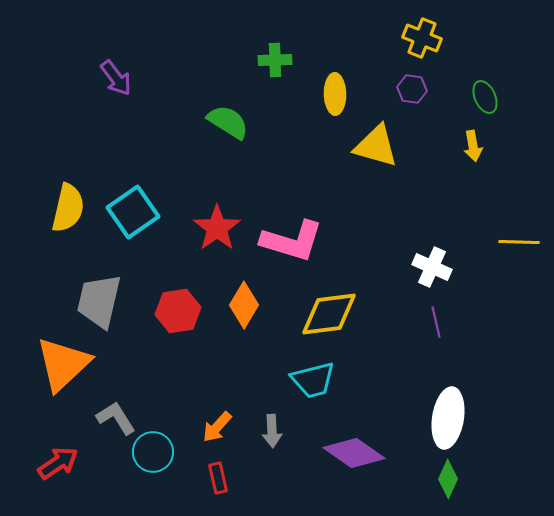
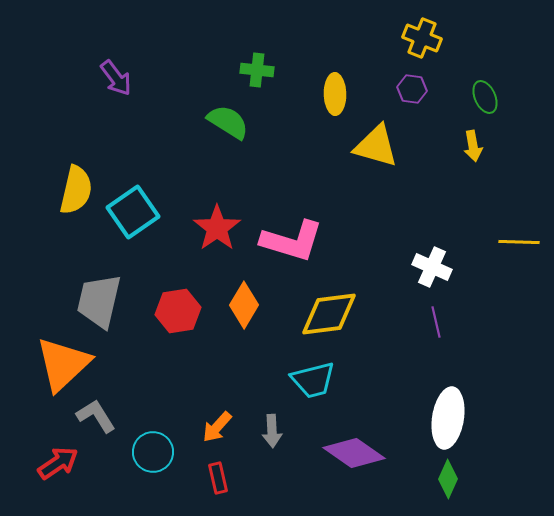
green cross: moved 18 px left, 10 px down; rotated 8 degrees clockwise
yellow semicircle: moved 8 px right, 18 px up
gray L-shape: moved 20 px left, 2 px up
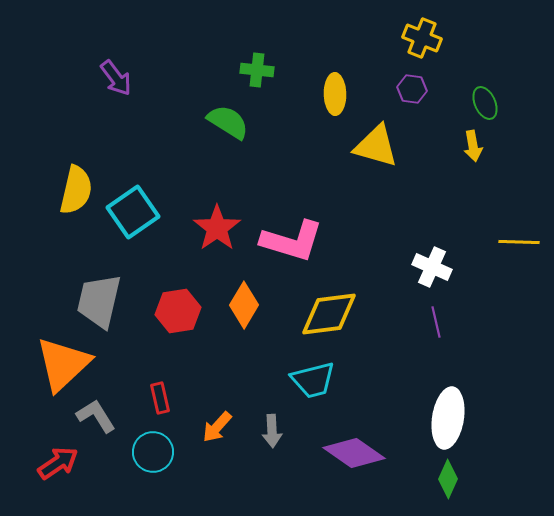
green ellipse: moved 6 px down
red rectangle: moved 58 px left, 80 px up
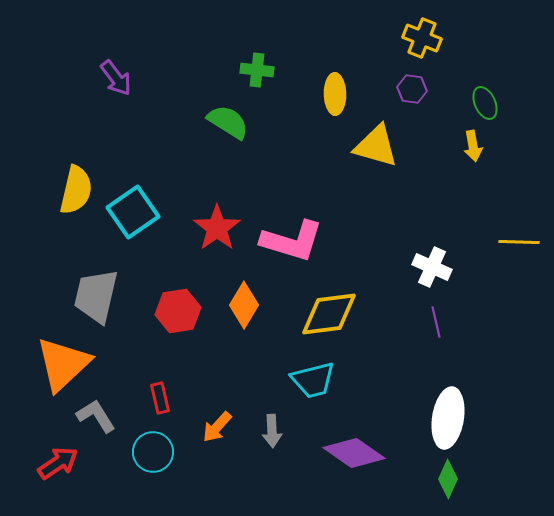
gray trapezoid: moved 3 px left, 5 px up
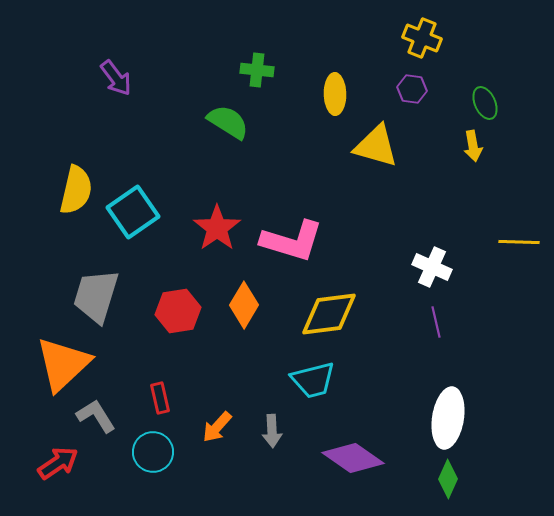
gray trapezoid: rotated 4 degrees clockwise
purple diamond: moved 1 px left, 5 px down
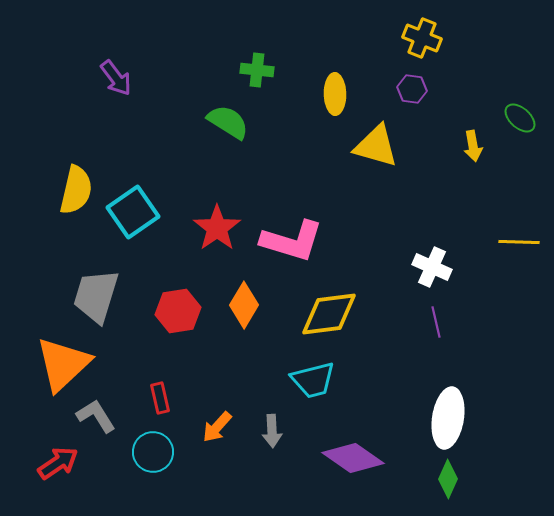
green ellipse: moved 35 px right, 15 px down; rotated 24 degrees counterclockwise
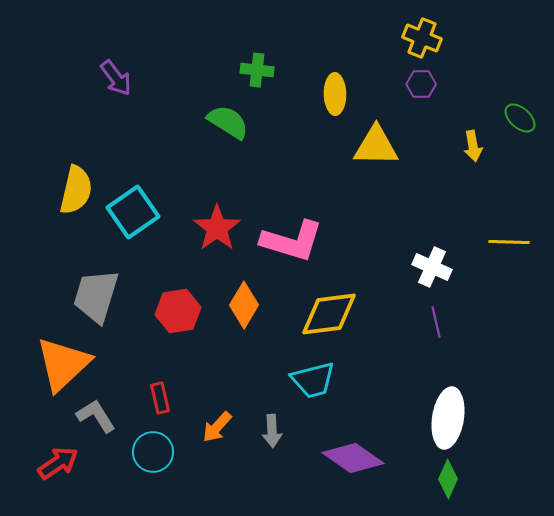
purple hexagon: moved 9 px right, 5 px up; rotated 8 degrees counterclockwise
yellow triangle: rotated 15 degrees counterclockwise
yellow line: moved 10 px left
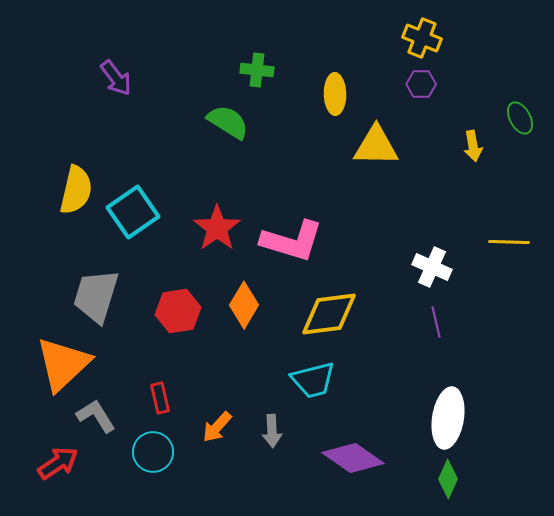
green ellipse: rotated 20 degrees clockwise
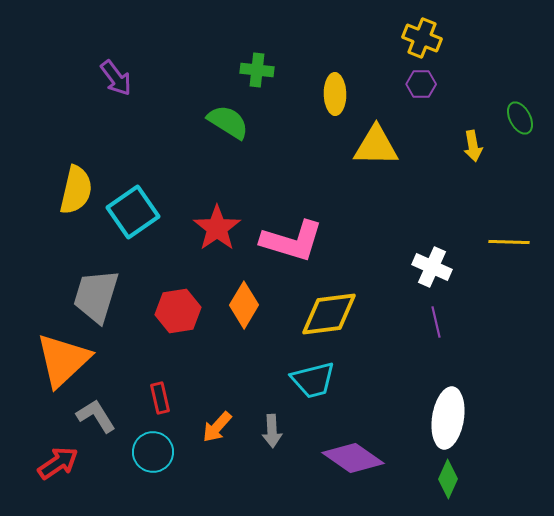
orange triangle: moved 4 px up
